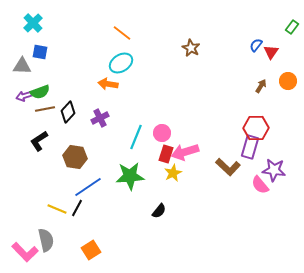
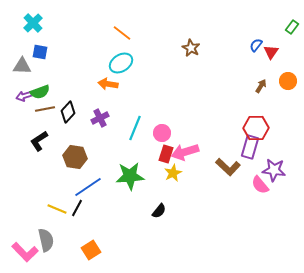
cyan line: moved 1 px left, 9 px up
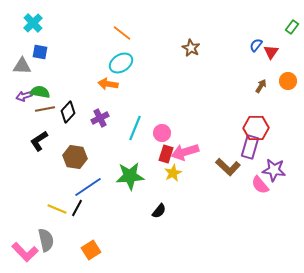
green semicircle: rotated 150 degrees counterclockwise
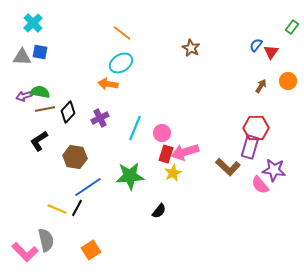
gray triangle: moved 9 px up
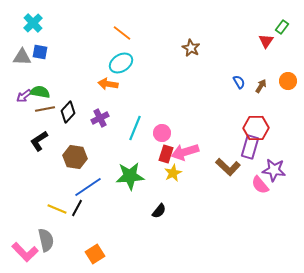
green rectangle: moved 10 px left
blue semicircle: moved 17 px left, 37 px down; rotated 112 degrees clockwise
red triangle: moved 5 px left, 11 px up
purple arrow: rotated 21 degrees counterclockwise
orange square: moved 4 px right, 4 px down
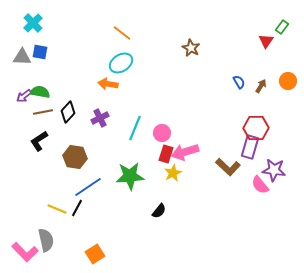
brown line: moved 2 px left, 3 px down
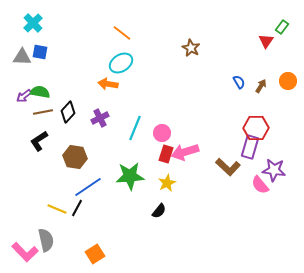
yellow star: moved 6 px left, 10 px down
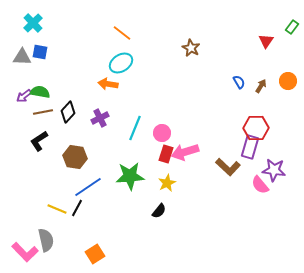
green rectangle: moved 10 px right
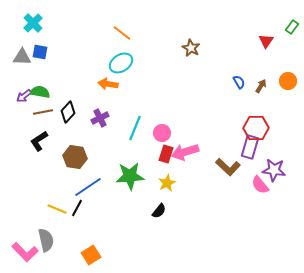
orange square: moved 4 px left, 1 px down
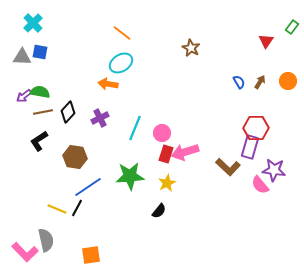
brown arrow: moved 1 px left, 4 px up
orange square: rotated 24 degrees clockwise
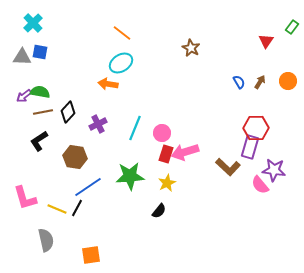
purple cross: moved 2 px left, 6 px down
pink L-shape: moved 54 px up; rotated 28 degrees clockwise
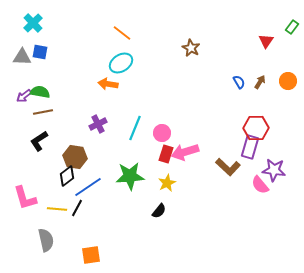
black diamond: moved 1 px left, 64 px down; rotated 10 degrees clockwise
yellow line: rotated 18 degrees counterclockwise
